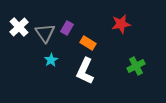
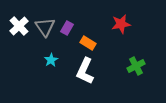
white cross: moved 1 px up
gray triangle: moved 6 px up
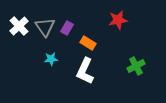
red star: moved 3 px left, 4 px up
cyan star: moved 1 px up; rotated 24 degrees clockwise
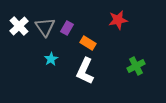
cyan star: rotated 24 degrees counterclockwise
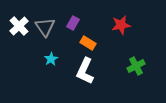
red star: moved 3 px right, 5 px down
purple rectangle: moved 6 px right, 5 px up
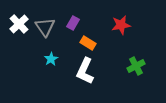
white cross: moved 2 px up
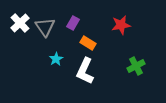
white cross: moved 1 px right, 1 px up
cyan star: moved 5 px right
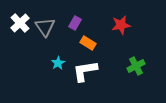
purple rectangle: moved 2 px right
cyan star: moved 2 px right, 4 px down
white L-shape: rotated 56 degrees clockwise
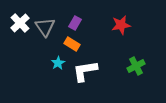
orange rectangle: moved 16 px left, 1 px down
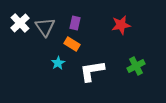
purple rectangle: rotated 16 degrees counterclockwise
white L-shape: moved 7 px right
